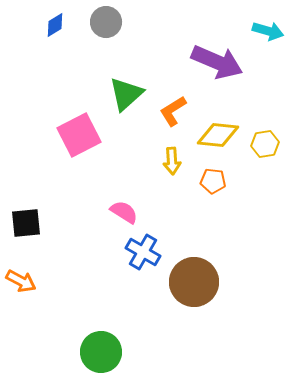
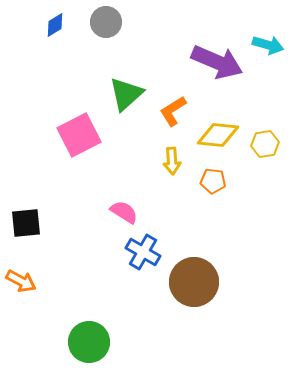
cyan arrow: moved 14 px down
green circle: moved 12 px left, 10 px up
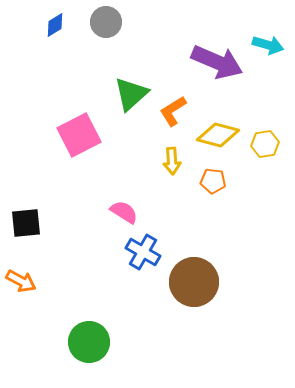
green triangle: moved 5 px right
yellow diamond: rotated 9 degrees clockwise
